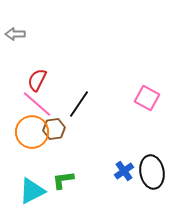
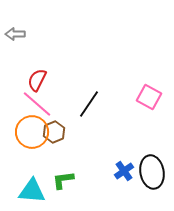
pink square: moved 2 px right, 1 px up
black line: moved 10 px right
brown hexagon: moved 3 px down; rotated 15 degrees counterclockwise
cyan triangle: rotated 32 degrees clockwise
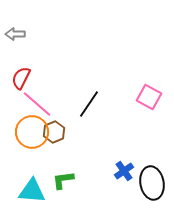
red semicircle: moved 16 px left, 2 px up
black ellipse: moved 11 px down
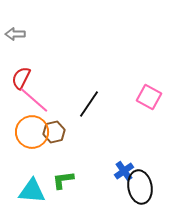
pink line: moved 3 px left, 4 px up
brown hexagon: rotated 10 degrees clockwise
black ellipse: moved 12 px left, 4 px down
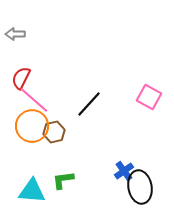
black line: rotated 8 degrees clockwise
orange circle: moved 6 px up
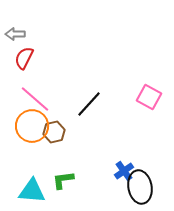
red semicircle: moved 3 px right, 20 px up
pink line: moved 1 px right, 1 px up
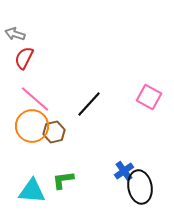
gray arrow: rotated 18 degrees clockwise
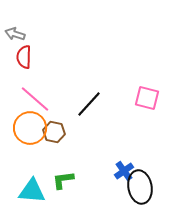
red semicircle: moved 1 px up; rotated 25 degrees counterclockwise
pink square: moved 2 px left, 1 px down; rotated 15 degrees counterclockwise
orange circle: moved 2 px left, 2 px down
brown hexagon: rotated 25 degrees clockwise
